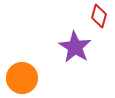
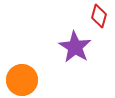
orange circle: moved 2 px down
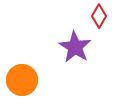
red diamond: rotated 15 degrees clockwise
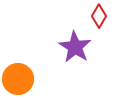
orange circle: moved 4 px left, 1 px up
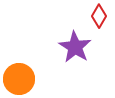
orange circle: moved 1 px right
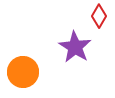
orange circle: moved 4 px right, 7 px up
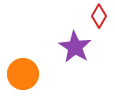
orange circle: moved 2 px down
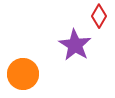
purple star: moved 2 px up
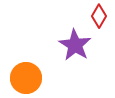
orange circle: moved 3 px right, 4 px down
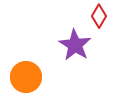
orange circle: moved 1 px up
